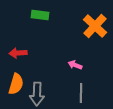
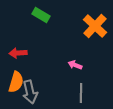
green rectangle: moved 1 px right; rotated 24 degrees clockwise
orange semicircle: moved 2 px up
gray arrow: moved 7 px left, 2 px up; rotated 15 degrees counterclockwise
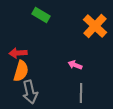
orange semicircle: moved 5 px right, 11 px up
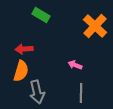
red arrow: moved 6 px right, 4 px up
gray arrow: moved 7 px right
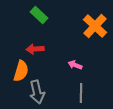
green rectangle: moved 2 px left; rotated 12 degrees clockwise
red arrow: moved 11 px right
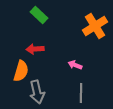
orange cross: rotated 15 degrees clockwise
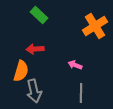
gray arrow: moved 3 px left, 1 px up
